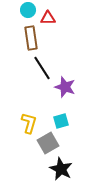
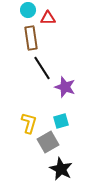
gray square: moved 1 px up
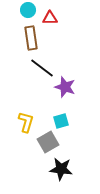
red triangle: moved 2 px right
black line: rotated 20 degrees counterclockwise
yellow L-shape: moved 3 px left, 1 px up
black star: rotated 20 degrees counterclockwise
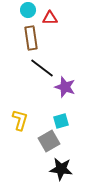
yellow L-shape: moved 6 px left, 2 px up
gray square: moved 1 px right, 1 px up
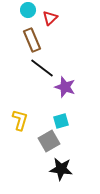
red triangle: rotated 42 degrees counterclockwise
brown rectangle: moved 1 px right, 2 px down; rotated 15 degrees counterclockwise
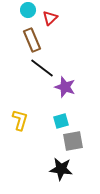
gray square: moved 24 px right; rotated 20 degrees clockwise
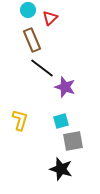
black star: rotated 10 degrees clockwise
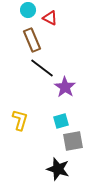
red triangle: rotated 49 degrees counterclockwise
purple star: rotated 15 degrees clockwise
black star: moved 3 px left
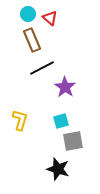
cyan circle: moved 4 px down
red triangle: rotated 14 degrees clockwise
black line: rotated 65 degrees counterclockwise
